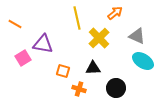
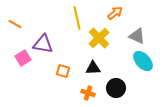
cyan ellipse: rotated 15 degrees clockwise
orange cross: moved 9 px right, 4 px down
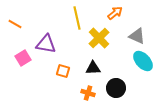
purple triangle: moved 3 px right
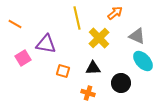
black circle: moved 5 px right, 5 px up
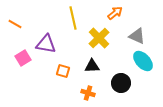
yellow line: moved 4 px left
black triangle: moved 1 px left, 2 px up
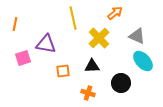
orange line: rotated 72 degrees clockwise
pink square: rotated 14 degrees clockwise
orange square: rotated 24 degrees counterclockwise
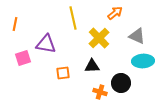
cyan ellipse: rotated 50 degrees counterclockwise
orange square: moved 2 px down
orange cross: moved 12 px right, 1 px up
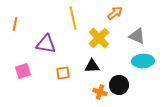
pink square: moved 13 px down
black circle: moved 2 px left, 2 px down
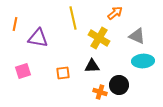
yellow cross: rotated 15 degrees counterclockwise
purple triangle: moved 8 px left, 6 px up
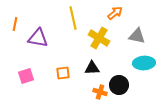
gray triangle: rotated 12 degrees counterclockwise
cyan ellipse: moved 1 px right, 2 px down
black triangle: moved 2 px down
pink square: moved 3 px right, 5 px down
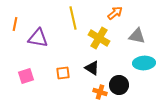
black triangle: rotated 35 degrees clockwise
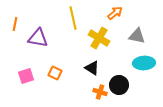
orange square: moved 8 px left; rotated 32 degrees clockwise
